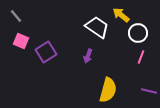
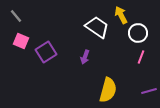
yellow arrow: rotated 24 degrees clockwise
purple arrow: moved 3 px left, 1 px down
purple line: rotated 28 degrees counterclockwise
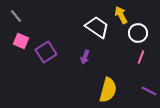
purple line: rotated 42 degrees clockwise
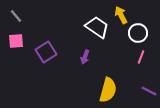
pink square: moved 5 px left; rotated 28 degrees counterclockwise
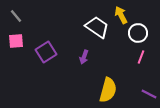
purple arrow: moved 1 px left
purple line: moved 3 px down
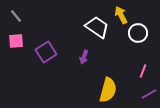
pink line: moved 2 px right, 14 px down
purple line: rotated 56 degrees counterclockwise
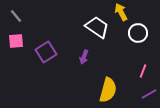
yellow arrow: moved 3 px up
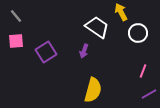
purple arrow: moved 6 px up
yellow semicircle: moved 15 px left
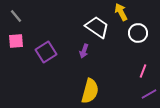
yellow semicircle: moved 3 px left, 1 px down
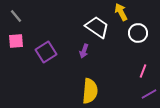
yellow semicircle: rotated 10 degrees counterclockwise
